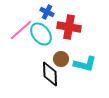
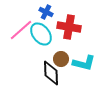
blue cross: moved 1 px left
cyan L-shape: moved 1 px left, 1 px up
black diamond: moved 1 px right, 1 px up
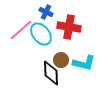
brown circle: moved 1 px down
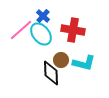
blue cross: moved 3 px left, 4 px down; rotated 16 degrees clockwise
red cross: moved 4 px right, 3 px down
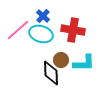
pink line: moved 3 px left
cyan ellipse: rotated 35 degrees counterclockwise
cyan L-shape: rotated 15 degrees counterclockwise
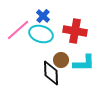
red cross: moved 2 px right, 1 px down
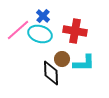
cyan ellipse: moved 1 px left
brown circle: moved 1 px right, 1 px up
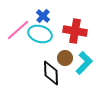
brown circle: moved 3 px right, 1 px up
cyan L-shape: rotated 45 degrees counterclockwise
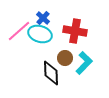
blue cross: moved 2 px down
pink line: moved 1 px right, 1 px down
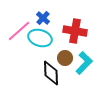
cyan ellipse: moved 4 px down
